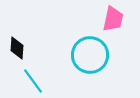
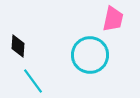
black diamond: moved 1 px right, 2 px up
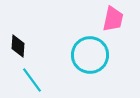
cyan line: moved 1 px left, 1 px up
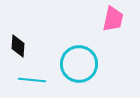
cyan circle: moved 11 px left, 9 px down
cyan line: rotated 48 degrees counterclockwise
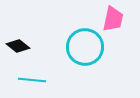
black diamond: rotated 55 degrees counterclockwise
cyan circle: moved 6 px right, 17 px up
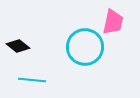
pink trapezoid: moved 3 px down
